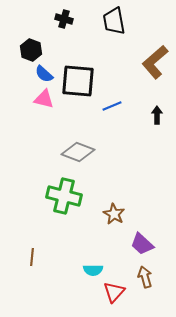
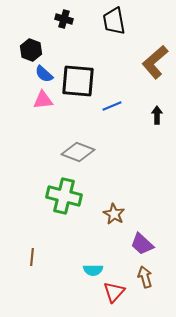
pink triangle: moved 1 px left, 1 px down; rotated 20 degrees counterclockwise
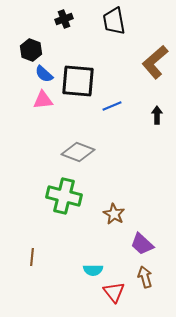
black cross: rotated 36 degrees counterclockwise
red triangle: rotated 20 degrees counterclockwise
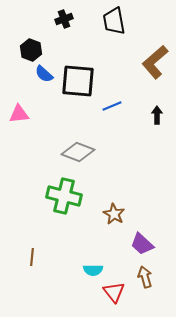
pink triangle: moved 24 px left, 14 px down
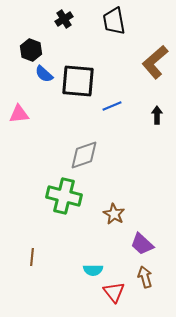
black cross: rotated 12 degrees counterclockwise
gray diamond: moved 6 px right, 3 px down; rotated 40 degrees counterclockwise
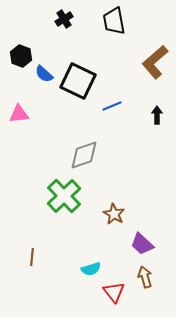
black hexagon: moved 10 px left, 6 px down
black square: rotated 21 degrees clockwise
green cross: rotated 32 degrees clockwise
cyan semicircle: moved 2 px left, 1 px up; rotated 18 degrees counterclockwise
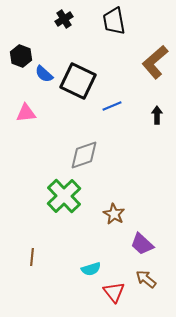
pink triangle: moved 7 px right, 1 px up
brown arrow: moved 1 px right, 2 px down; rotated 35 degrees counterclockwise
